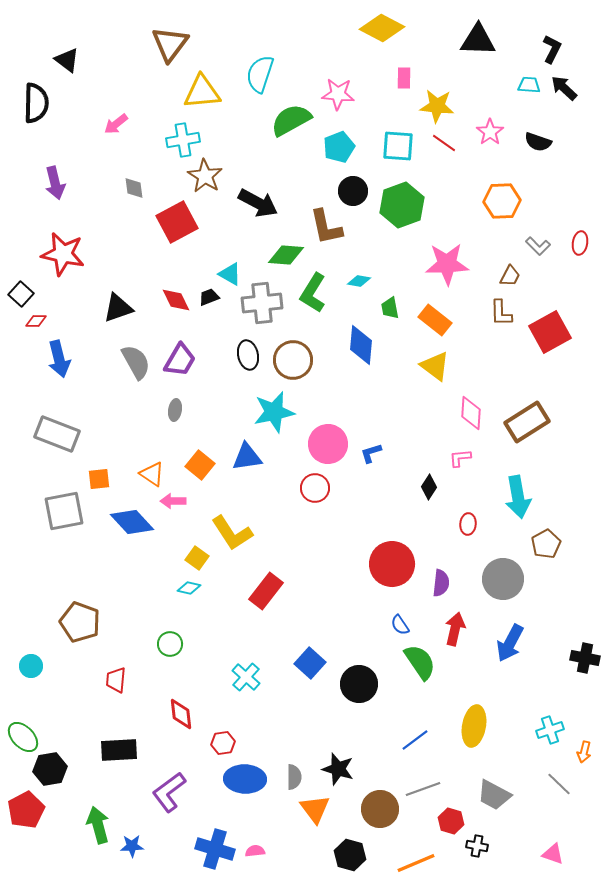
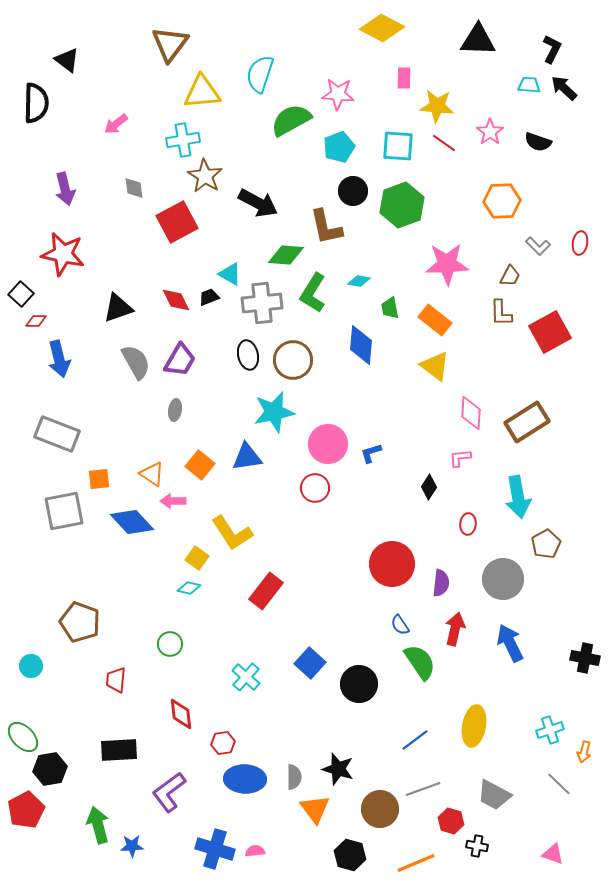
purple arrow at (55, 183): moved 10 px right, 6 px down
blue arrow at (510, 643): rotated 126 degrees clockwise
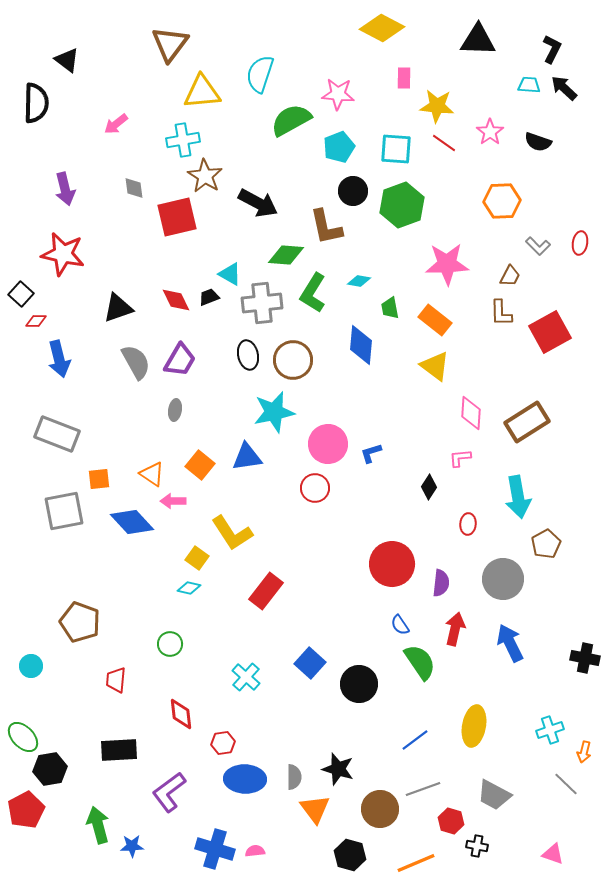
cyan square at (398, 146): moved 2 px left, 3 px down
red square at (177, 222): moved 5 px up; rotated 15 degrees clockwise
gray line at (559, 784): moved 7 px right
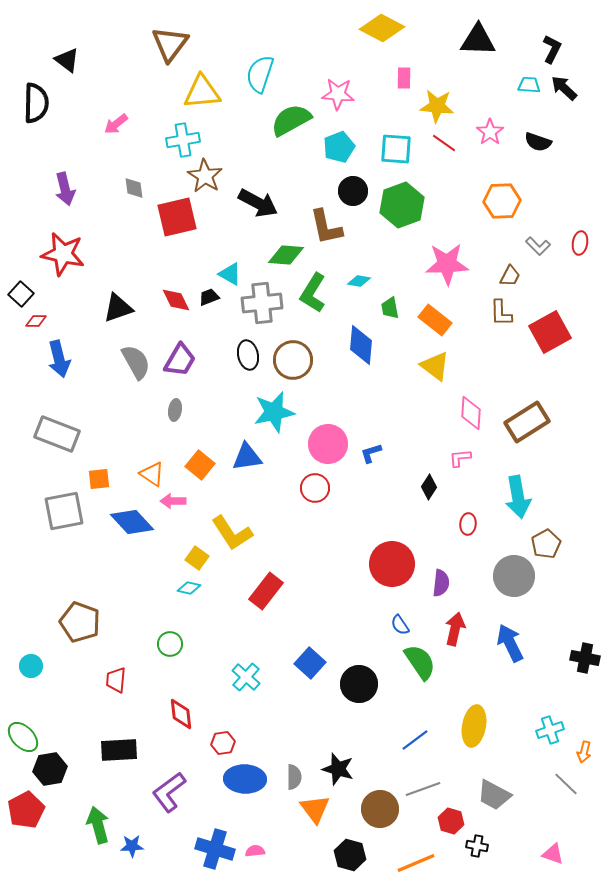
gray circle at (503, 579): moved 11 px right, 3 px up
